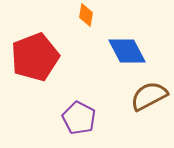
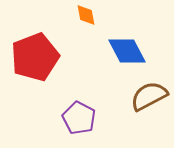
orange diamond: rotated 20 degrees counterclockwise
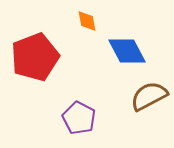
orange diamond: moved 1 px right, 6 px down
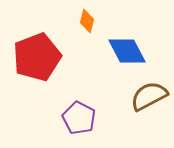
orange diamond: rotated 25 degrees clockwise
red pentagon: moved 2 px right
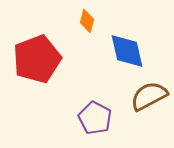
blue diamond: rotated 15 degrees clockwise
red pentagon: moved 2 px down
purple pentagon: moved 16 px right
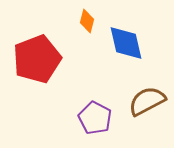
blue diamond: moved 1 px left, 8 px up
brown semicircle: moved 2 px left, 5 px down
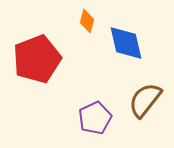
brown semicircle: moved 2 px left, 1 px up; rotated 24 degrees counterclockwise
purple pentagon: rotated 20 degrees clockwise
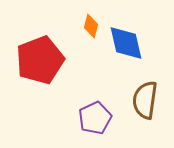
orange diamond: moved 4 px right, 5 px down
red pentagon: moved 3 px right, 1 px down
brown semicircle: rotated 30 degrees counterclockwise
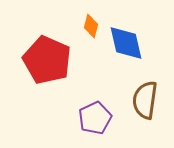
red pentagon: moved 7 px right; rotated 27 degrees counterclockwise
